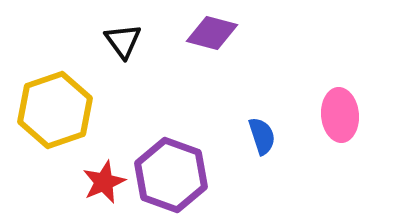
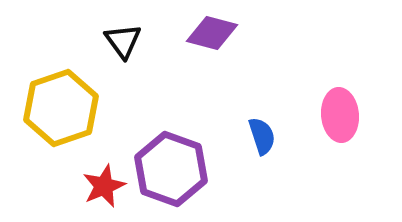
yellow hexagon: moved 6 px right, 2 px up
purple hexagon: moved 6 px up
red star: moved 4 px down
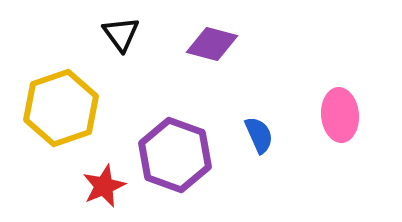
purple diamond: moved 11 px down
black triangle: moved 2 px left, 7 px up
blue semicircle: moved 3 px left, 1 px up; rotated 6 degrees counterclockwise
purple hexagon: moved 4 px right, 14 px up
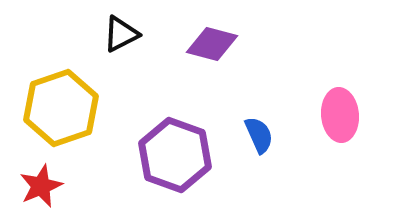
black triangle: rotated 39 degrees clockwise
red star: moved 63 px left
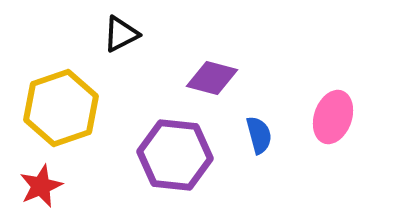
purple diamond: moved 34 px down
pink ellipse: moved 7 px left, 2 px down; rotated 24 degrees clockwise
blue semicircle: rotated 9 degrees clockwise
purple hexagon: rotated 14 degrees counterclockwise
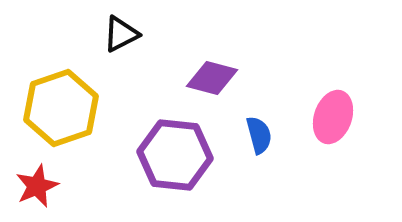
red star: moved 4 px left
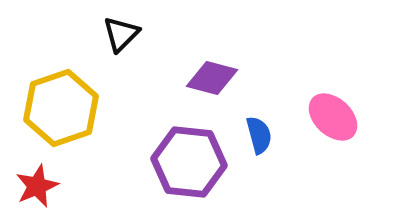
black triangle: rotated 18 degrees counterclockwise
pink ellipse: rotated 66 degrees counterclockwise
purple hexagon: moved 14 px right, 7 px down
